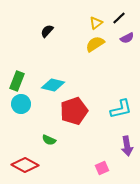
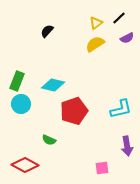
pink square: rotated 16 degrees clockwise
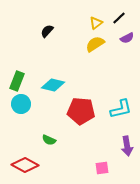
red pentagon: moved 7 px right; rotated 24 degrees clockwise
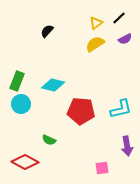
purple semicircle: moved 2 px left, 1 px down
red diamond: moved 3 px up
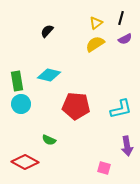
black line: moved 2 px right; rotated 32 degrees counterclockwise
green rectangle: rotated 30 degrees counterclockwise
cyan diamond: moved 4 px left, 10 px up
red pentagon: moved 5 px left, 5 px up
pink square: moved 2 px right; rotated 24 degrees clockwise
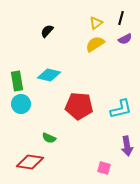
red pentagon: moved 3 px right
green semicircle: moved 2 px up
red diamond: moved 5 px right; rotated 20 degrees counterclockwise
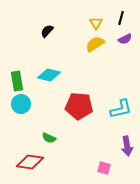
yellow triangle: rotated 24 degrees counterclockwise
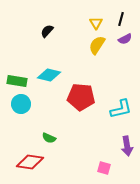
black line: moved 1 px down
yellow semicircle: moved 2 px right, 1 px down; rotated 24 degrees counterclockwise
green rectangle: rotated 72 degrees counterclockwise
red pentagon: moved 2 px right, 9 px up
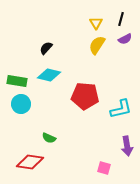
black semicircle: moved 1 px left, 17 px down
red pentagon: moved 4 px right, 1 px up
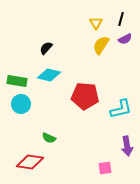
yellow semicircle: moved 4 px right
pink square: moved 1 px right; rotated 24 degrees counterclockwise
